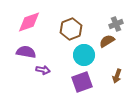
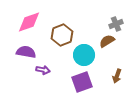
brown hexagon: moved 9 px left, 6 px down
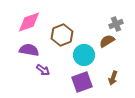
purple semicircle: moved 3 px right, 2 px up
purple arrow: rotated 24 degrees clockwise
brown arrow: moved 4 px left, 2 px down
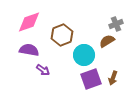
purple square: moved 9 px right, 3 px up
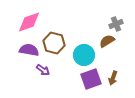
brown hexagon: moved 8 px left, 8 px down; rotated 25 degrees counterclockwise
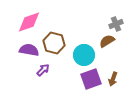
purple arrow: rotated 80 degrees counterclockwise
brown arrow: moved 1 px down
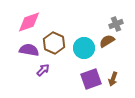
brown hexagon: rotated 10 degrees clockwise
cyan circle: moved 7 px up
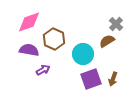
gray cross: rotated 24 degrees counterclockwise
brown hexagon: moved 4 px up
cyan circle: moved 1 px left, 6 px down
purple arrow: rotated 16 degrees clockwise
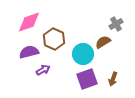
gray cross: rotated 16 degrees clockwise
brown semicircle: moved 4 px left, 1 px down
purple semicircle: moved 2 px down; rotated 24 degrees counterclockwise
purple square: moved 4 px left
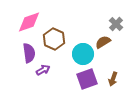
gray cross: rotated 16 degrees counterclockwise
purple semicircle: moved 1 px down; rotated 96 degrees clockwise
